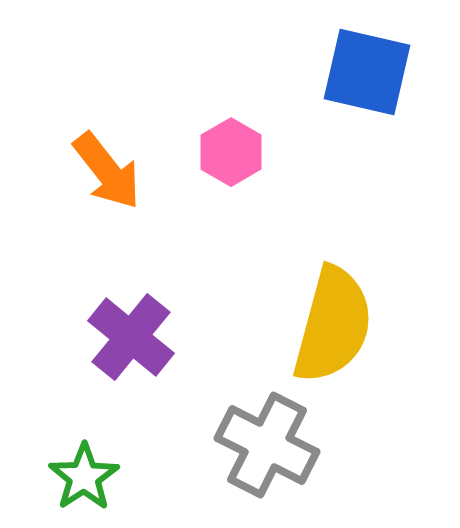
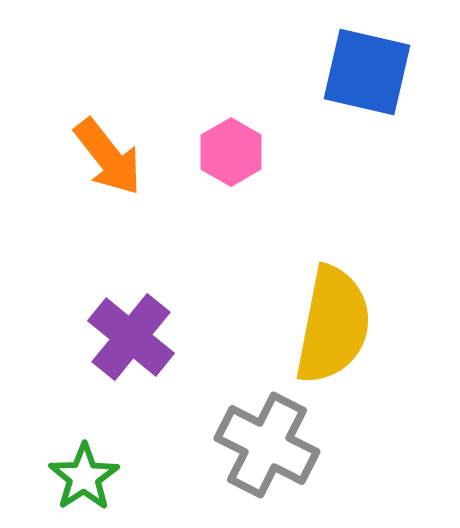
orange arrow: moved 1 px right, 14 px up
yellow semicircle: rotated 4 degrees counterclockwise
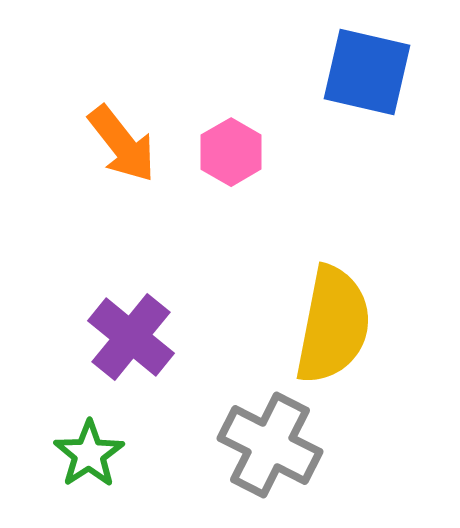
orange arrow: moved 14 px right, 13 px up
gray cross: moved 3 px right
green star: moved 5 px right, 23 px up
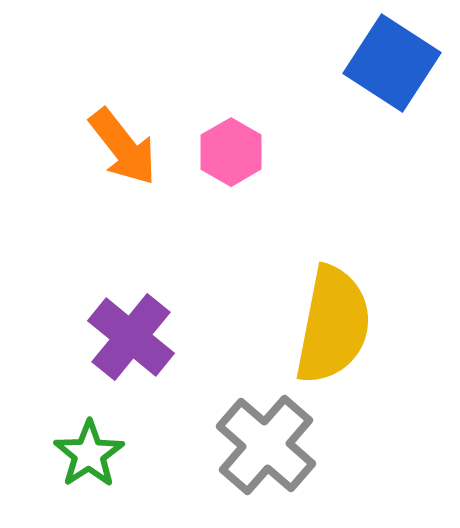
blue square: moved 25 px right, 9 px up; rotated 20 degrees clockwise
orange arrow: moved 1 px right, 3 px down
gray cross: moved 4 px left; rotated 14 degrees clockwise
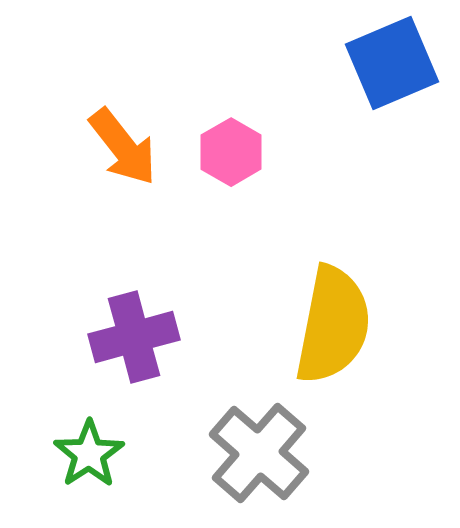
blue square: rotated 34 degrees clockwise
purple cross: moved 3 px right; rotated 36 degrees clockwise
gray cross: moved 7 px left, 8 px down
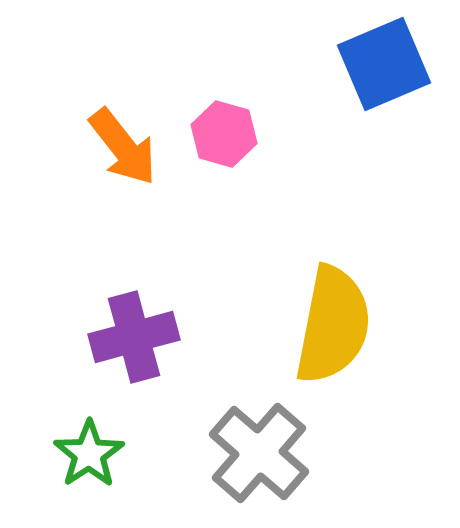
blue square: moved 8 px left, 1 px down
pink hexagon: moved 7 px left, 18 px up; rotated 14 degrees counterclockwise
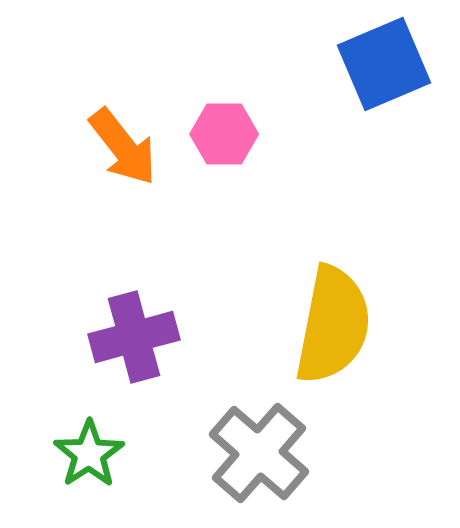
pink hexagon: rotated 16 degrees counterclockwise
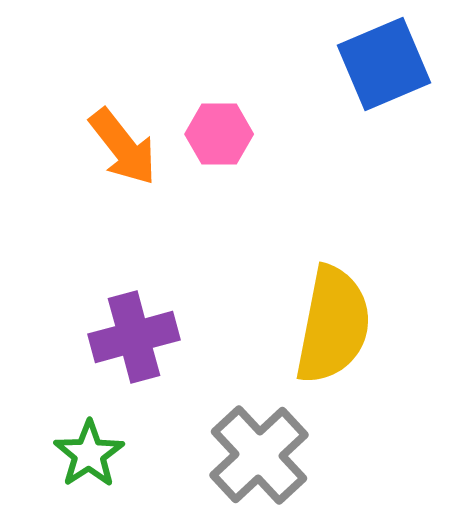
pink hexagon: moved 5 px left
gray cross: moved 2 px down; rotated 6 degrees clockwise
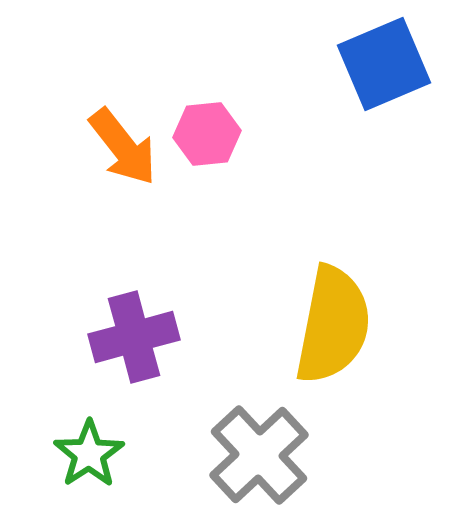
pink hexagon: moved 12 px left; rotated 6 degrees counterclockwise
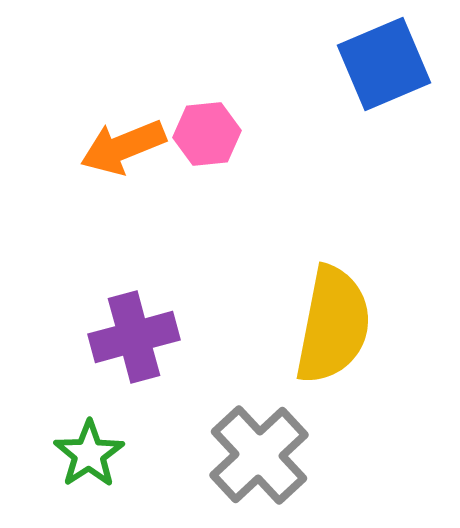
orange arrow: rotated 106 degrees clockwise
